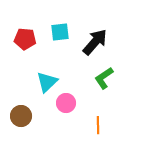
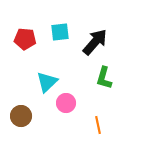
green L-shape: rotated 40 degrees counterclockwise
orange line: rotated 12 degrees counterclockwise
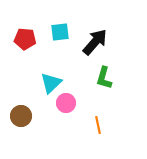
cyan triangle: moved 4 px right, 1 px down
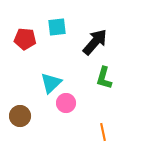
cyan square: moved 3 px left, 5 px up
brown circle: moved 1 px left
orange line: moved 5 px right, 7 px down
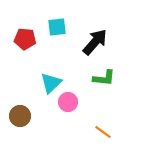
green L-shape: rotated 100 degrees counterclockwise
pink circle: moved 2 px right, 1 px up
orange line: rotated 42 degrees counterclockwise
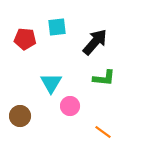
cyan triangle: rotated 15 degrees counterclockwise
pink circle: moved 2 px right, 4 px down
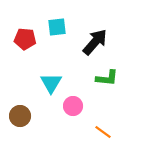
green L-shape: moved 3 px right
pink circle: moved 3 px right
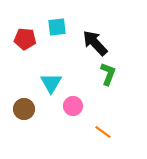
black arrow: moved 1 px down; rotated 84 degrees counterclockwise
green L-shape: moved 1 px right, 4 px up; rotated 75 degrees counterclockwise
brown circle: moved 4 px right, 7 px up
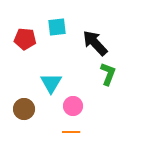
orange line: moved 32 px left; rotated 36 degrees counterclockwise
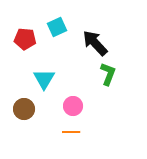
cyan square: rotated 18 degrees counterclockwise
cyan triangle: moved 7 px left, 4 px up
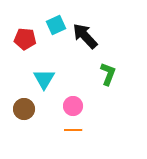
cyan square: moved 1 px left, 2 px up
black arrow: moved 10 px left, 7 px up
orange line: moved 2 px right, 2 px up
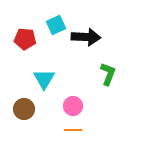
black arrow: moved 1 px right, 1 px down; rotated 136 degrees clockwise
